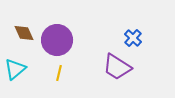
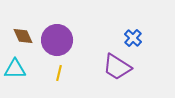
brown diamond: moved 1 px left, 3 px down
cyan triangle: rotated 40 degrees clockwise
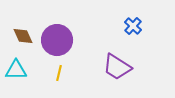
blue cross: moved 12 px up
cyan triangle: moved 1 px right, 1 px down
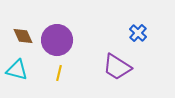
blue cross: moved 5 px right, 7 px down
cyan triangle: moved 1 px right; rotated 15 degrees clockwise
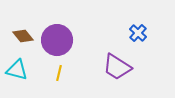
brown diamond: rotated 15 degrees counterclockwise
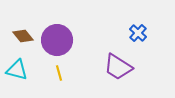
purple trapezoid: moved 1 px right
yellow line: rotated 28 degrees counterclockwise
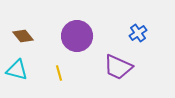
blue cross: rotated 12 degrees clockwise
purple circle: moved 20 px right, 4 px up
purple trapezoid: rotated 8 degrees counterclockwise
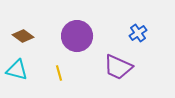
brown diamond: rotated 15 degrees counterclockwise
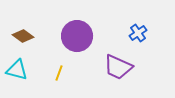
yellow line: rotated 35 degrees clockwise
